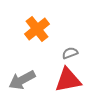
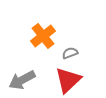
orange cross: moved 6 px right, 7 px down
red triangle: rotated 32 degrees counterclockwise
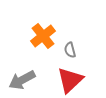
gray semicircle: moved 3 px up; rotated 84 degrees counterclockwise
red triangle: moved 2 px right
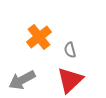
orange cross: moved 4 px left, 1 px down
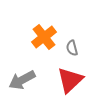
orange cross: moved 5 px right
gray semicircle: moved 2 px right, 2 px up
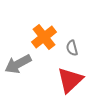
gray arrow: moved 4 px left, 16 px up
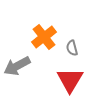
gray arrow: moved 1 px left, 2 px down
red triangle: rotated 16 degrees counterclockwise
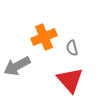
orange cross: rotated 15 degrees clockwise
red triangle: rotated 12 degrees counterclockwise
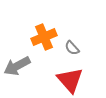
gray semicircle: rotated 28 degrees counterclockwise
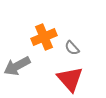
red triangle: moved 1 px up
